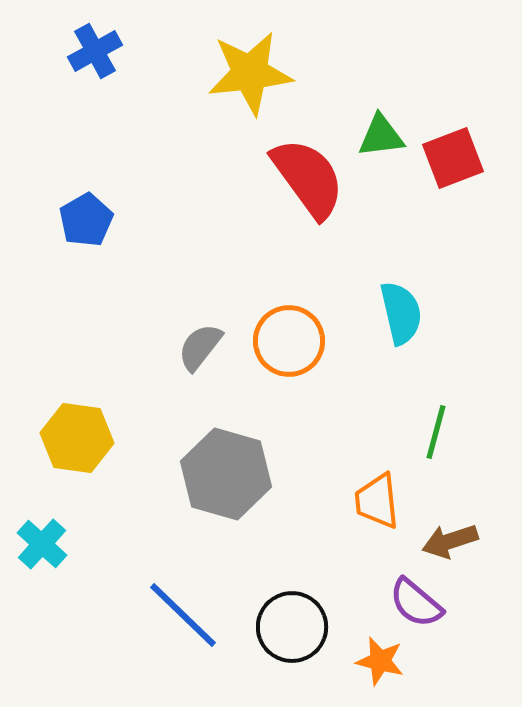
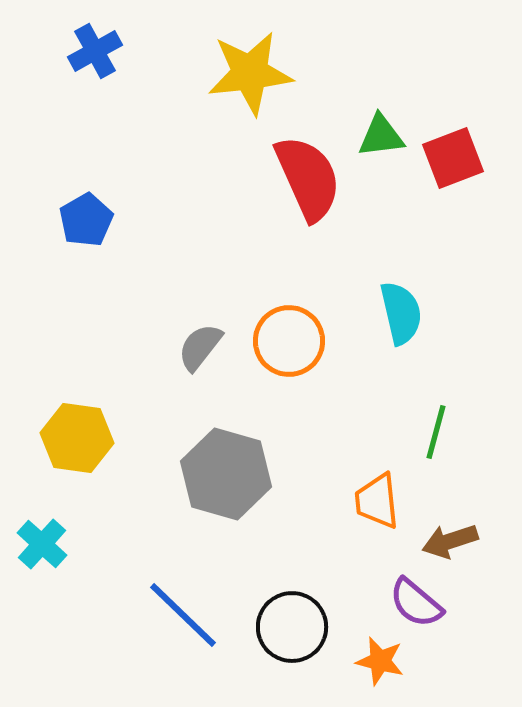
red semicircle: rotated 12 degrees clockwise
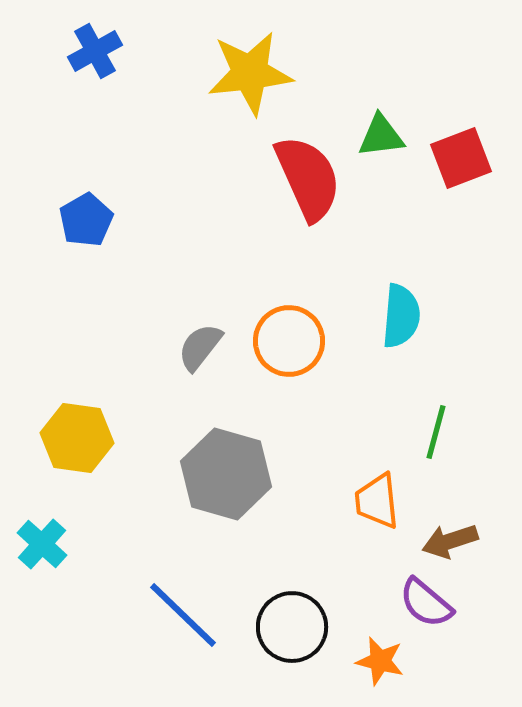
red square: moved 8 px right
cyan semicircle: moved 3 px down; rotated 18 degrees clockwise
purple semicircle: moved 10 px right
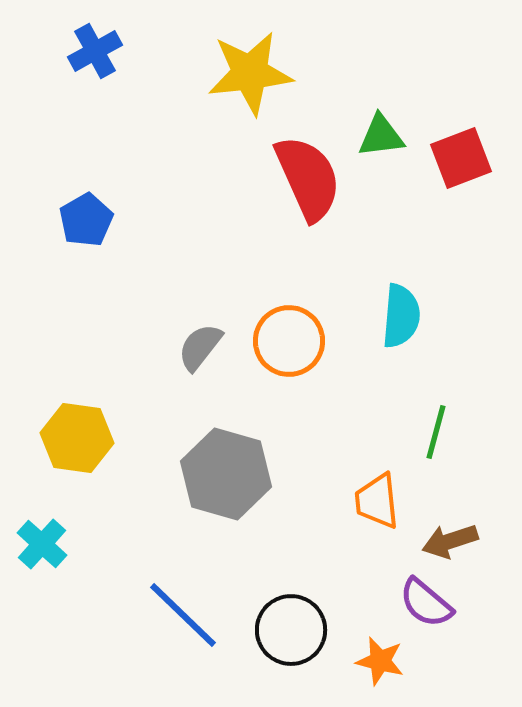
black circle: moved 1 px left, 3 px down
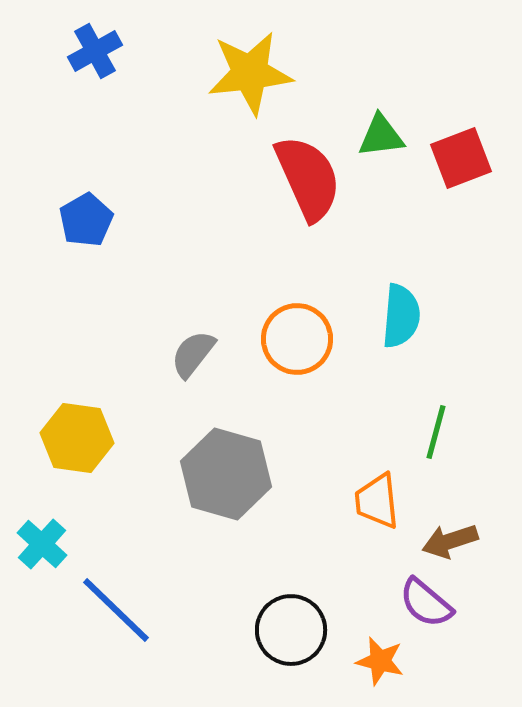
orange circle: moved 8 px right, 2 px up
gray semicircle: moved 7 px left, 7 px down
blue line: moved 67 px left, 5 px up
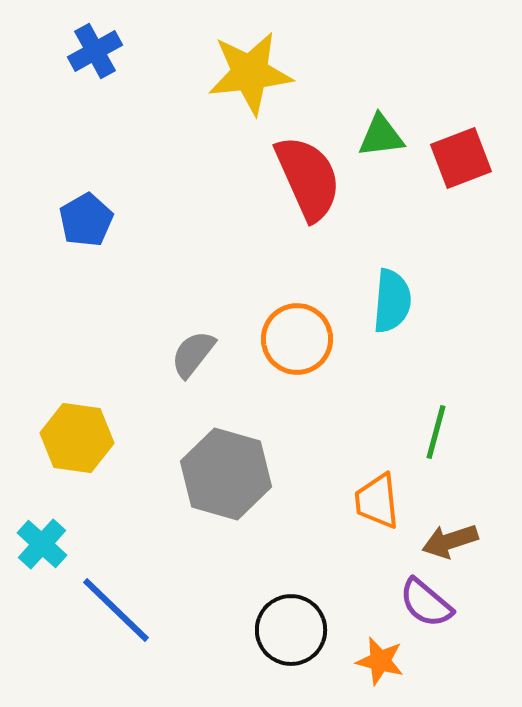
cyan semicircle: moved 9 px left, 15 px up
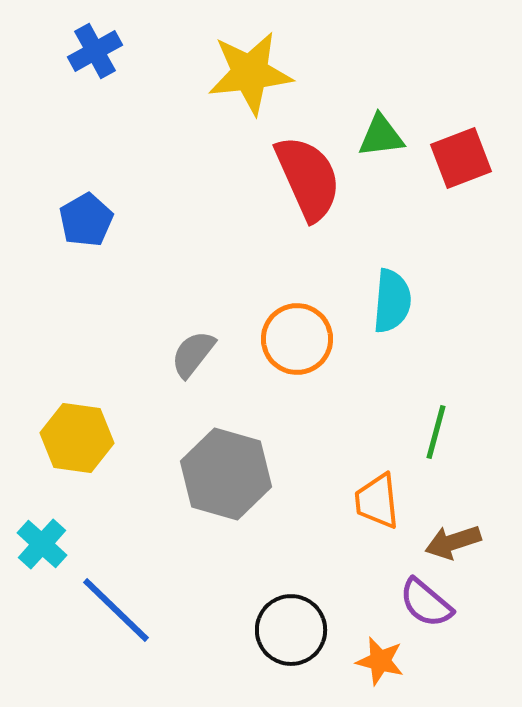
brown arrow: moved 3 px right, 1 px down
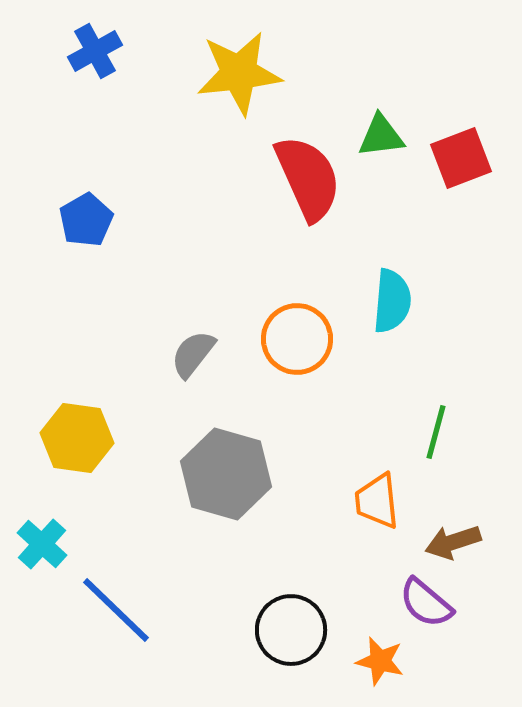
yellow star: moved 11 px left
